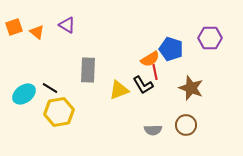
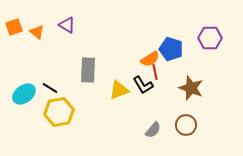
gray semicircle: rotated 48 degrees counterclockwise
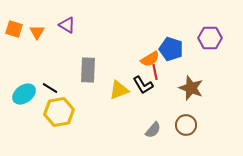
orange square: moved 2 px down; rotated 36 degrees clockwise
orange triangle: rotated 21 degrees clockwise
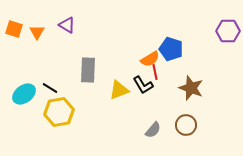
purple hexagon: moved 18 px right, 7 px up
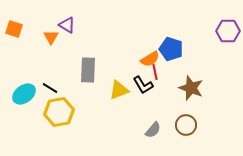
orange triangle: moved 14 px right, 5 px down
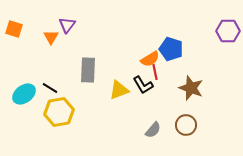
purple triangle: rotated 36 degrees clockwise
